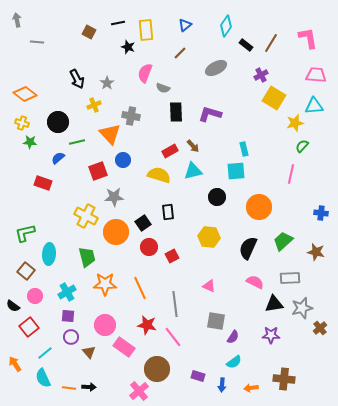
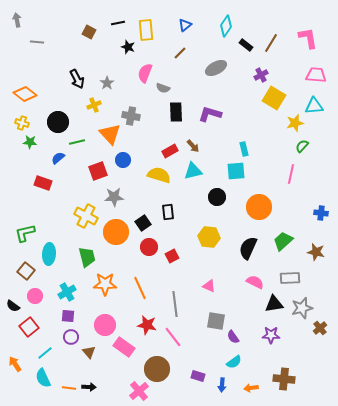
purple semicircle at (233, 337): rotated 112 degrees clockwise
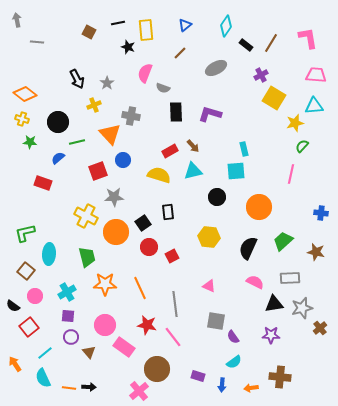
yellow cross at (22, 123): moved 4 px up
brown cross at (284, 379): moved 4 px left, 2 px up
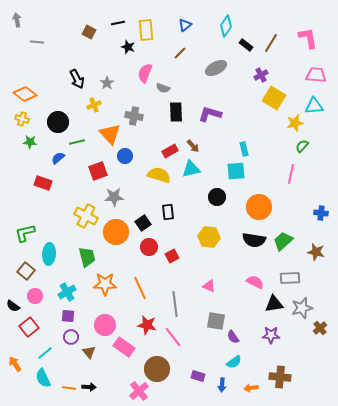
gray cross at (131, 116): moved 3 px right
blue circle at (123, 160): moved 2 px right, 4 px up
cyan triangle at (193, 171): moved 2 px left, 2 px up
black semicircle at (248, 248): moved 6 px right, 8 px up; rotated 105 degrees counterclockwise
